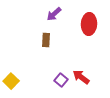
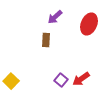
purple arrow: moved 1 px right, 3 px down
red ellipse: rotated 20 degrees clockwise
red arrow: moved 2 px down; rotated 72 degrees counterclockwise
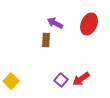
purple arrow: moved 6 px down; rotated 70 degrees clockwise
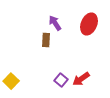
purple arrow: rotated 28 degrees clockwise
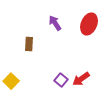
brown rectangle: moved 17 px left, 4 px down
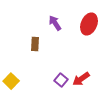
brown rectangle: moved 6 px right
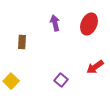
purple arrow: rotated 21 degrees clockwise
brown rectangle: moved 13 px left, 2 px up
red arrow: moved 14 px right, 12 px up
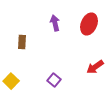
purple square: moved 7 px left
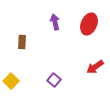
purple arrow: moved 1 px up
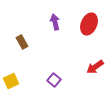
brown rectangle: rotated 32 degrees counterclockwise
yellow square: rotated 21 degrees clockwise
